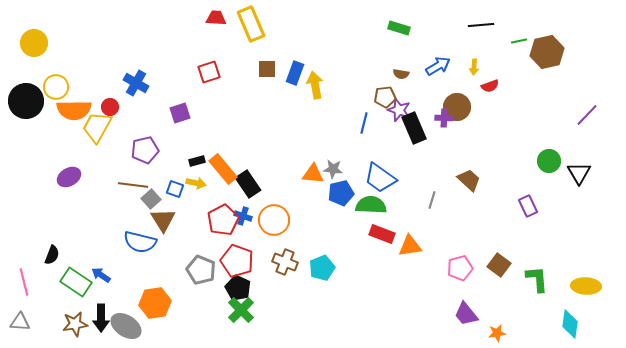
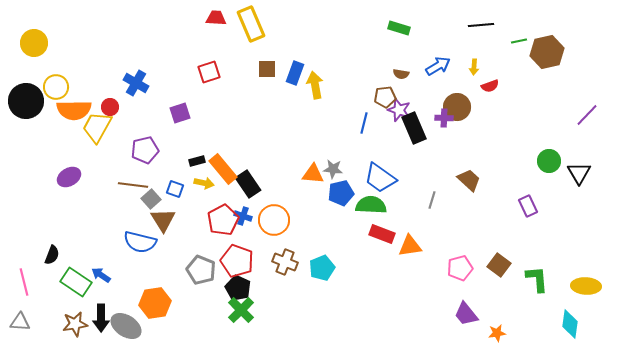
yellow arrow at (196, 183): moved 8 px right
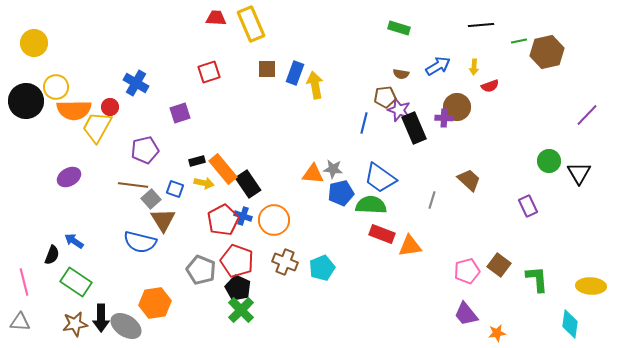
pink pentagon at (460, 268): moved 7 px right, 3 px down
blue arrow at (101, 275): moved 27 px left, 34 px up
yellow ellipse at (586, 286): moved 5 px right
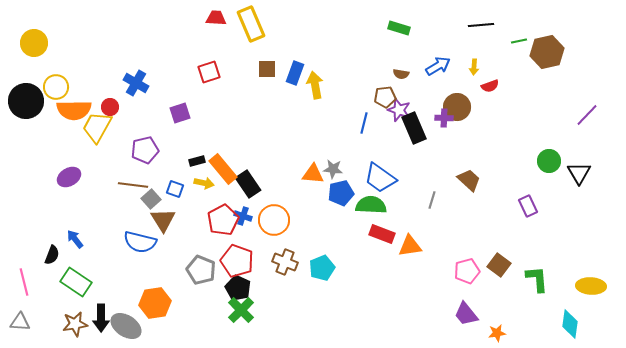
blue arrow at (74, 241): moved 1 px right, 2 px up; rotated 18 degrees clockwise
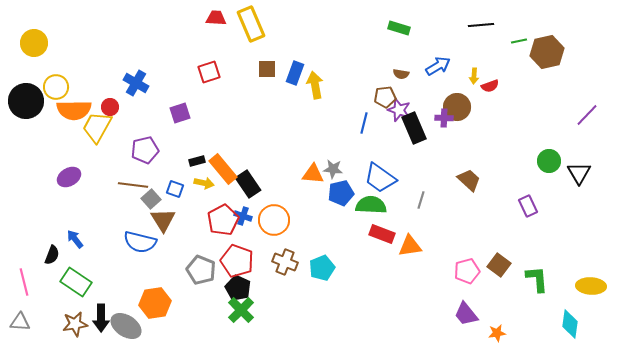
yellow arrow at (474, 67): moved 9 px down
gray line at (432, 200): moved 11 px left
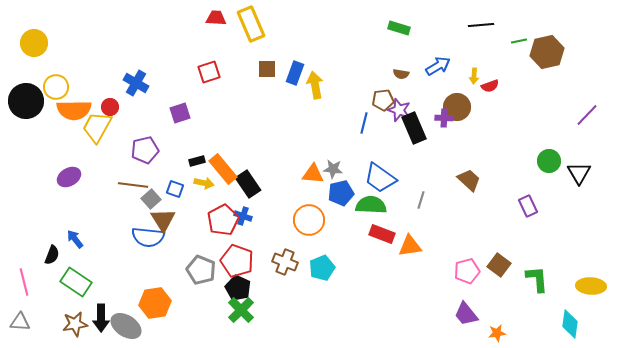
brown pentagon at (385, 97): moved 2 px left, 3 px down
orange circle at (274, 220): moved 35 px right
blue semicircle at (140, 242): moved 8 px right, 5 px up; rotated 8 degrees counterclockwise
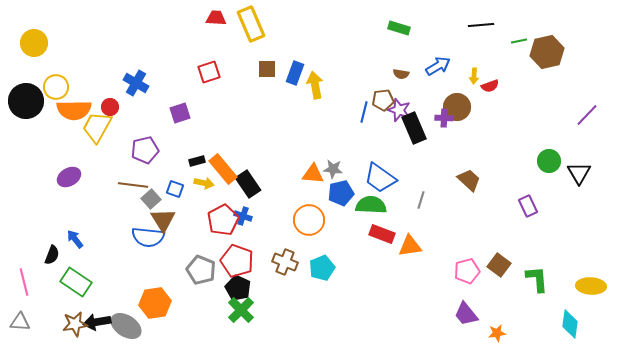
blue line at (364, 123): moved 11 px up
black arrow at (101, 318): moved 4 px left, 4 px down; rotated 80 degrees clockwise
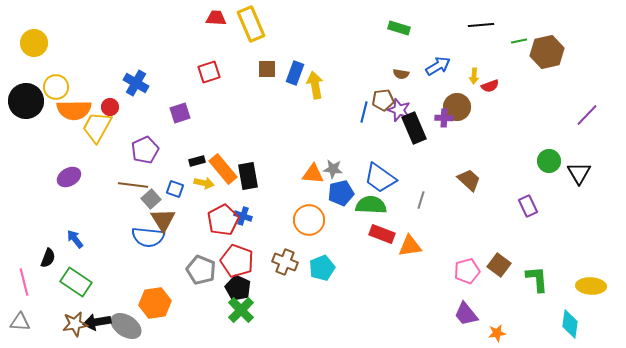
purple pentagon at (145, 150): rotated 12 degrees counterclockwise
black rectangle at (248, 184): moved 8 px up; rotated 24 degrees clockwise
black semicircle at (52, 255): moved 4 px left, 3 px down
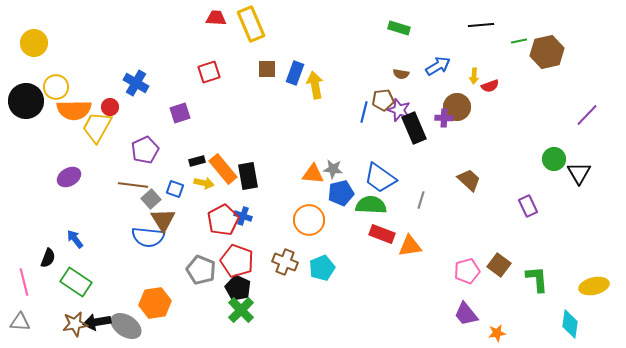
green circle at (549, 161): moved 5 px right, 2 px up
yellow ellipse at (591, 286): moved 3 px right; rotated 16 degrees counterclockwise
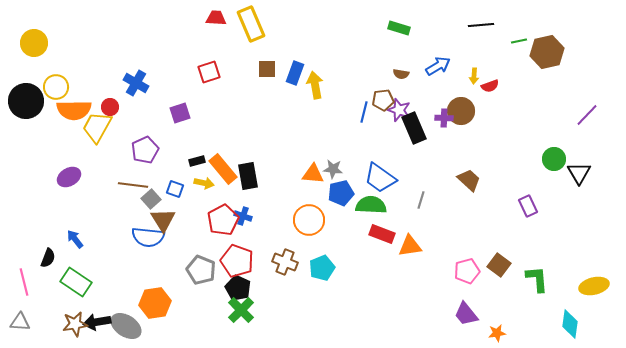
brown circle at (457, 107): moved 4 px right, 4 px down
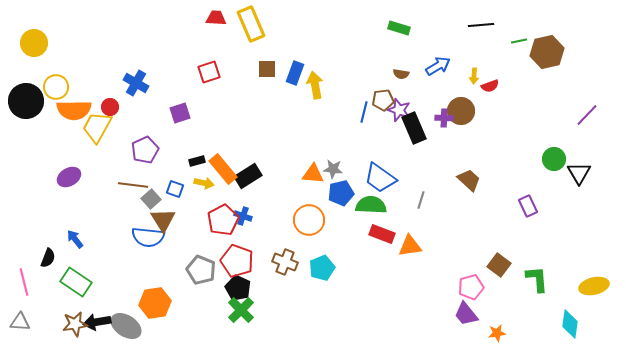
black rectangle at (248, 176): rotated 68 degrees clockwise
pink pentagon at (467, 271): moved 4 px right, 16 px down
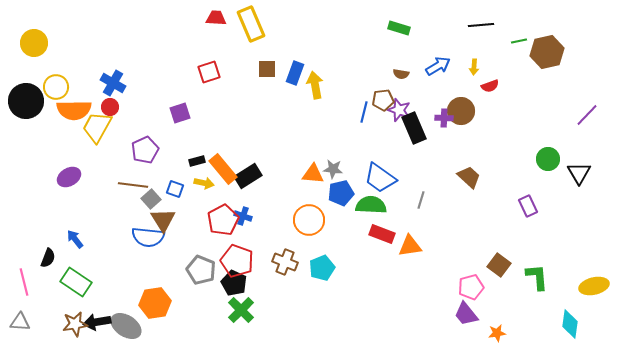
yellow arrow at (474, 76): moved 9 px up
blue cross at (136, 83): moved 23 px left
green circle at (554, 159): moved 6 px left
brown trapezoid at (469, 180): moved 3 px up
green L-shape at (537, 279): moved 2 px up
black pentagon at (238, 288): moved 4 px left, 5 px up
